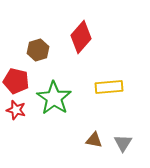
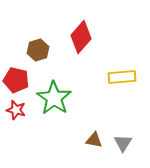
red pentagon: moved 1 px up
yellow rectangle: moved 13 px right, 10 px up
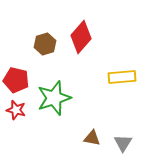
brown hexagon: moved 7 px right, 6 px up
green star: rotated 20 degrees clockwise
brown triangle: moved 2 px left, 2 px up
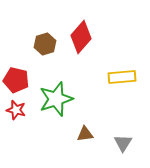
green star: moved 2 px right, 1 px down
brown triangle: moved 7 px left, 4 px up; rotated 18 degrees counterclockwise
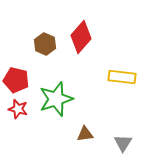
brown hexagon: rotated 20 degrees counterclockwise
yellow rectangle: rotated 12 degrees clockwise
red star: moved 2 px right, 1 px up
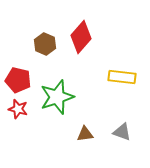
red pentagon: moved 2 px right
green star: moved 1 px right, 2 px up
gray triangle: moved 1 px left, 11 px up; rotated 42 degrees counterclockwise
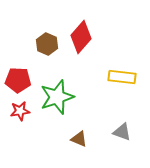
brown hexagon: moved 2 px right
red pentagon: rotated 10 degrees counterclockwise
red star: moved 2 px right, 2 px down; rotated 24 degrees counterclockwise
brown triangle: moved 6 px left, 5 px down; rotated 30 degrees clockwise
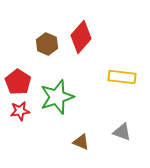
red pentagon: moved 2 px down; rotated 30 degrees clockwise
brown triangle: moved 2 px right, 3 px down
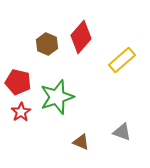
yellow rectangle: moved 17 px up; rotated 48 degrees counterclockwise
red pentagon: rotated 20 degrees counterclockwise
red star: moved 1 px right, 1 px down; rotated 24 degrees counterclockwise
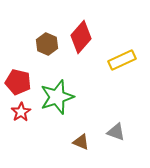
yellow rectangle: rotated 16 degrees clockwise
gray triangle: moved 6 px left
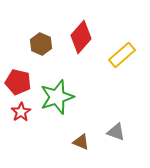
brown hexagon: moved 6 px left
yellow rectangle: moved 5 px up; rotated 16 degrees counterclockwise
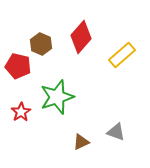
red pentagon: moved 16 px up
brown triangle: rotated 48 degrees counterclockwise
